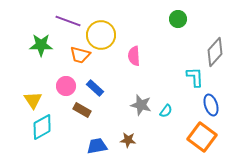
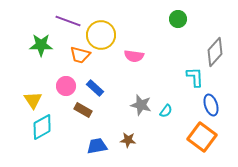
pink semicircle: rotated 78 degrees counterclockwise
brown rectangle: moved 1 px right
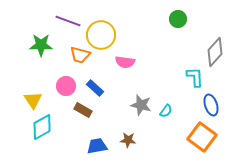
pink semicircle: moved 9 px left, 6 px down
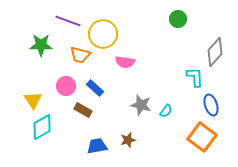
yellow circle: moved 2 px right, 1 px up
brown star: rotated 21 degrees counterclockwise
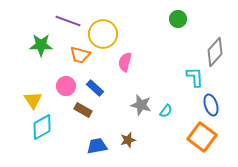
pink semicircle: rotated 96 degrees clockwise
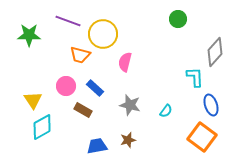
green star: moved 12 px left, 10 px up
gray star: moved 11 px left
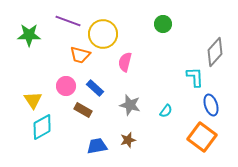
green circle: moved 15 px left, 5 px down
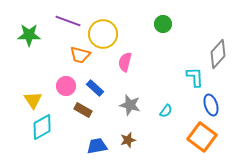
gray diamond: moved 3 px right, 2 px down
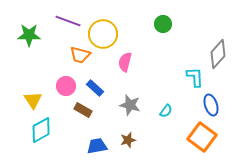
cyan diamond: moved 1 px left, 3 px down
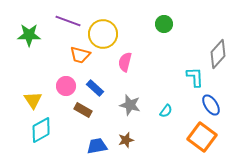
green circle: moved 1 px right
blue ellipse: rotated 15 degrees counterclockwise
brown star: moved 2 px left
